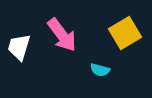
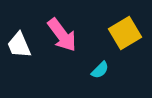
white trapezoid: moved 2 px up; rotated 40 degrees counterclockwise
cyan semicircle: rotated 60 degrees counterclockwise
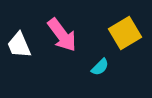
cyan semicircle: moved 3 px up
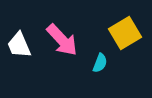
pink arrow: moved 5 px down; rotated 6 degrees counterclockwise
cyan semicircle: moved 4 px up; rotated 24 degrees counterclockwise
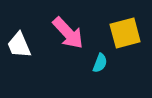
yellow square: rotated 16 degrees clockwise
pink arrow: moved 6 px right, 7 px up
